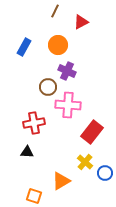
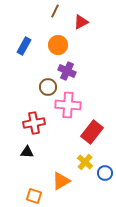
blue rectangle: moved 1 px up
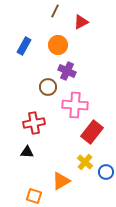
pink cross: moved 7 px right
blue circle: moved 1 px right, 1 px up
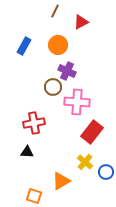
brown circle: moved 5 px right
pink cross: moved 2 px right, 3 px up
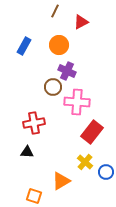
orange circle: moved 1 px right
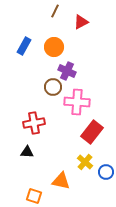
orange circle: moved 5 px left, 2 px down
orange triangle: rotated 42 degrees clockwise
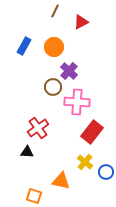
purple cross: moved 2 px right; rotated 18 degrees clockwise
red cross: moved 4 px right, 5 px down; rotated 25 degrees counterclockwise
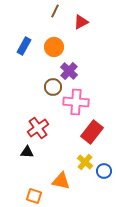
pink cross: moved 1 px left
blue circle: moved 2 px left, 1 px up
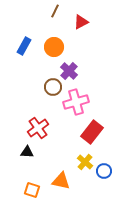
pink cross: rotated 20 degrees counterclockwise
orange square: moved 2 px left, 6 px up
